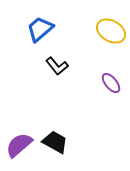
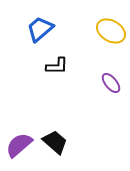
black L-shape: rotated 50 degrees counterclockwise
black trapezoid: rotated 12 degrees clockwise
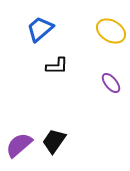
black trapezoid: moved 1 px left, 1 px up; rotated 96 degrees counterclockwise
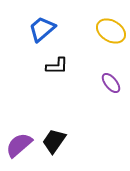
blue trapezoid: moved 2 px right
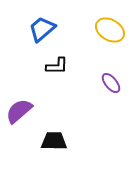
yellow ellipse: moved 1 px left, 1 px up
black trapezoid: rotated 56 degrees clockwise
purple semicircle: moved 34 px up
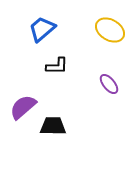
purple ellipse: moved 2 px left, 1 px down
purple semicircle: moved 4 px right, 4 px up
black trapezoid: moved 1 px left, 15 px up
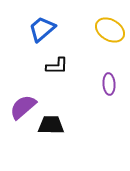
purple ellipse: rotated 35 degrees clockwise
black trapezoid: moved 2 px left, 1 px up
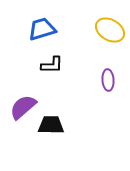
blue trapezoid: rotated 24 degrees clockwise
black L-shape: moved 5 px left, 1 px up
purple ellipse: moved 1 px left, 4 px up
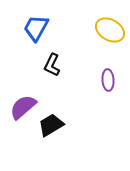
blue trapezoid: moved 6 px left, 1 px up; rotated 44 degrees counterclockwise
black L-shape: rotated 115 degrees clockwise
black trapezoid: rotated 32 degrees counterclockwise
